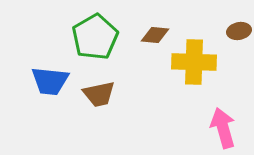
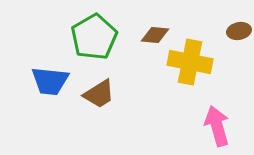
green pentagon: moved 1 px left
yellow cross: moved 4 px left; rotated 9 degrees clockwise
brown trapezoid: rotated 20 degrees counterclockwise
pink arrow: moved 6 px left, 2 px up
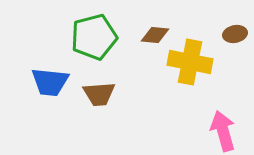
brown ellipse: moved 4 px left, 3 px down
green pentagon: rotated 15 degrees clockwise
blue trapezoid: moved 1 px down
brown trapezoid: rotated 28 degrees clockwise
pink arrow: moved 6 px right, 5 px down
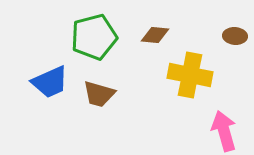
brown ellipse: moved 2 px down; rotated 15 degrees clockwise
yellow cross: moved 13 px down
blue trapezoid: rotated 30 degrees counterclockwise
brown trapezoid: rotated 20 degrees clockwise
pink arrow: moved 1 px right
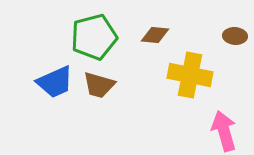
blue trapezoid: moved 5 px right
brown trapezoid: moved 9 px up
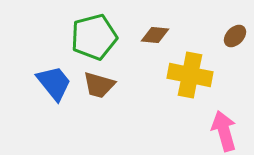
brown ellipse: rotated 50 degrees counterclockwise
blue trapezoid: moved 1 px left, 1 px down; rotated 105 degrees counterclockwise
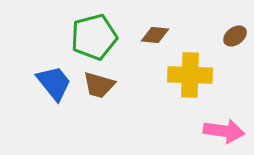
brown ellipse: rotated 10 degrees clockwise
yellow cross: rotated 9 degrees counterclockwise
pink arrow: rotated 114 degrees clockwise
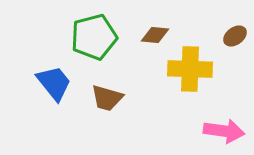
yellow cross: moved 6 px up
brown trapezoid: moved 8 px right, 13 px down
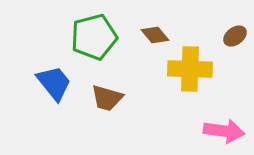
brown diamond: rotated 44 degrees clockwise
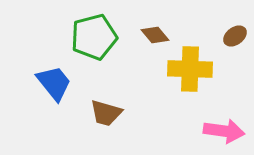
brown trapezoid: moved 1 px left, 15 px down
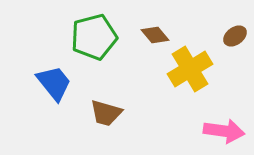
yellow cross: rotated 33 degrees counterclockwise
